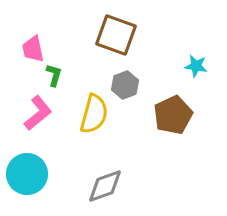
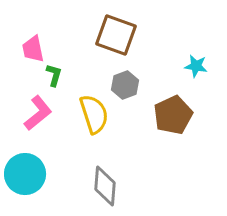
yellow semicircle: rotated 33 degrees counterclockwise
cyan circle: moved 2 px left
gray diamond: rotated 66 degrees counterclockwise
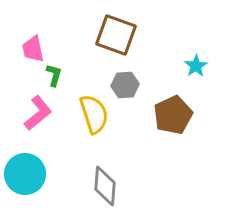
cyan star: rotated 30 degrees clockwise
gray hexagon: rotated 16 degrees clockwise
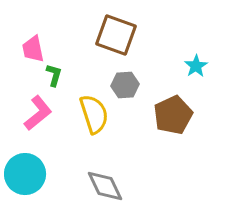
gray diamond: rotated 30 degrees counterclockwise
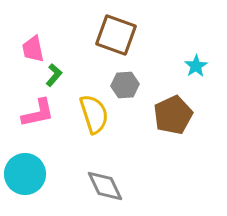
green L-shape: rotated 25 degrees clockwise
pink L-shape: rotated 27 degrees clockwise
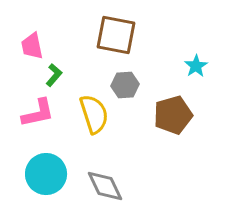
brown square: rotated 9 degrees counterclockwise
pink trapezoid: moved 1 px left, 3 px up
brown pentagon: rotated 9 degrees clockwise
cyan circle: moved 21 px right
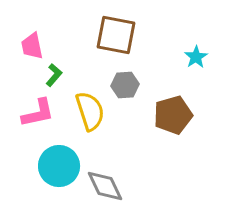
cyan star: moved 9 px up
yellow semicircle: moved 4 px left, 3 px up
cyan circle: moved 13 px right, 8 px up
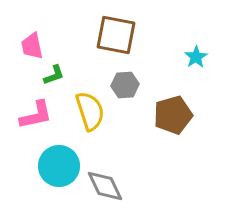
green L-shape: rotated 30 degrees clockwise
pink L-shape: moved 2 px left, 2 px down
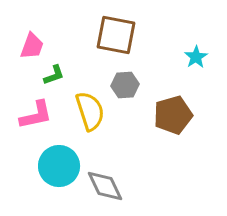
pink trapezoid: rotated 148 degrees counterclockwise
